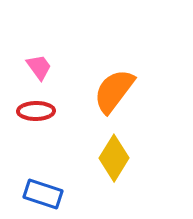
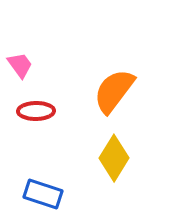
pink trapezoid: moved 19 px left, 2 px up
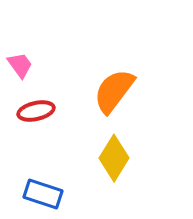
red ellipse: rotated 12 degrees counterclockwise
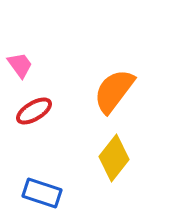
red ellipse: moved 2 px left; rotated 18 degrees counterclockwise
yellow diamond: rotated 6 degrees clockwise
blue rectangle: moved 1 px left, 1 px up
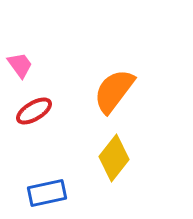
blue rectangle: moved 5 px right; rotated 30 degrees counterclockwise
